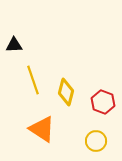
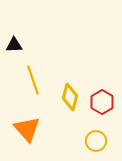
yellow diamond: moved 4 px right, 5 px down
red hexagon: moved 1 px left; rotated 10 degrees clockwise
orange triangle: moved 15 px left; rotated 16 degrees clockwise
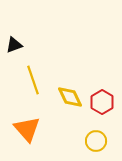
black triangle: rotated 18 degrees counterclockwise
yellow diamond: rotated 40 degrees counterclockwise
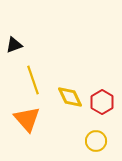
orange triangle: moved 10 px up
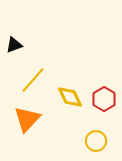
yellow line: rotated 60 degrees clockwise
red hexagon: moved 2 px right, 3 px up
orange triangle: rotated 24 degrees clockwise
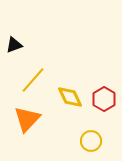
yellow circle: moved 5 px left
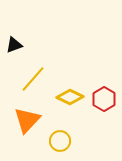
yellow line: moved 1 px up
yellow diamond: rotated 40 degrees counterclockwise
orange triangle: moved 1 px down
yellow circle: moved 31 px left
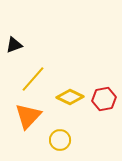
red hexagon: rotated 20 degrees clockwise
orange triangle: moved 1 px right, 4 px up
yellow circle: moved 1 px up
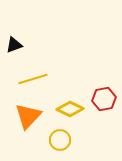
yellow line: rotated 32 degrees clockwise
yellow diamond: moved 12 px down
